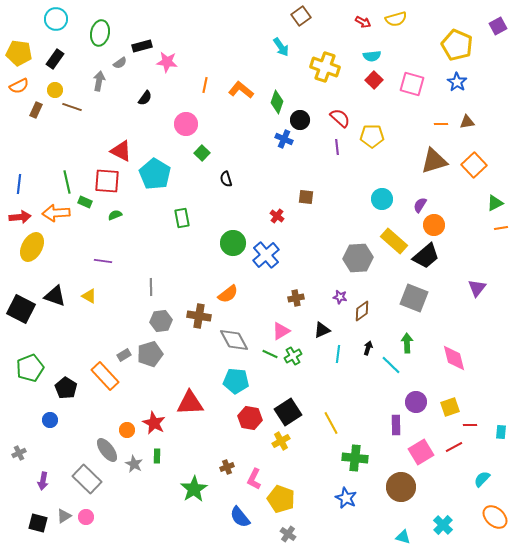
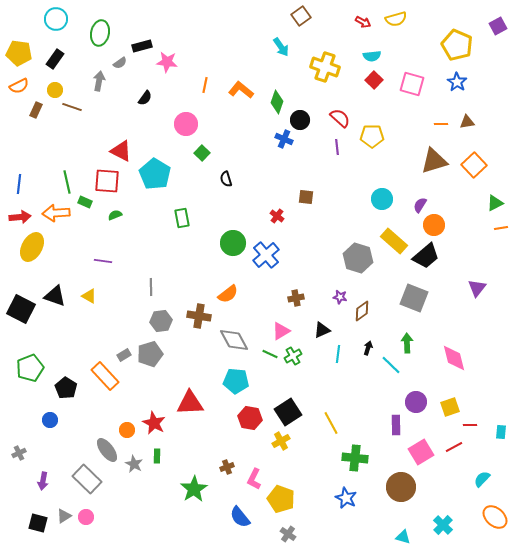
gray hexagon at (358, 258): rotated 20 degrees clockwise
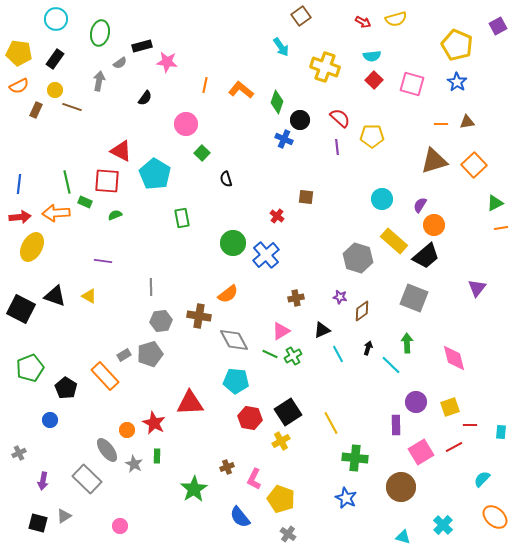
cyan line at (338, 354): rotated 36 degrees counterclockwise
pink circle at (86, 517): moved 34 px right, 9 px down
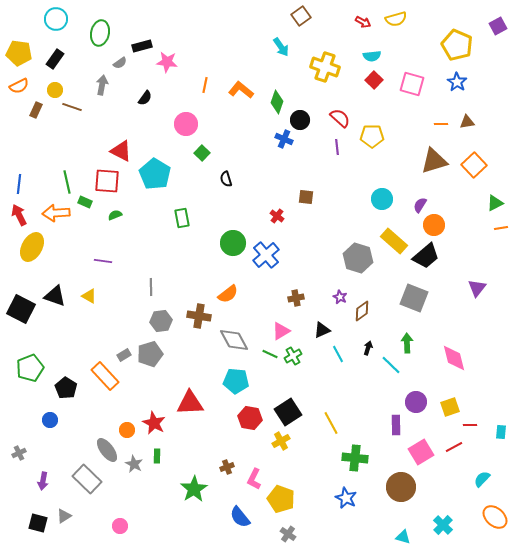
gray arrow at (99, 81): moved 3 px right, 4 px down
red arrow at (20, 217): moved 1 px left, 2 px up; rotated 110 degrees counterclockwise
purple star at (340, 297): rotated 16 degrees clockwise
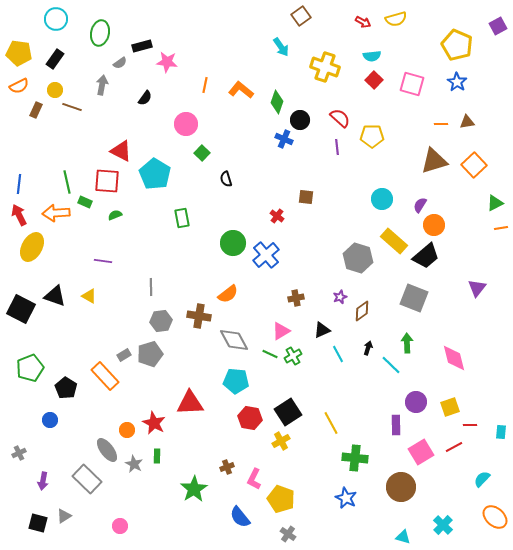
purple star at (340, 297): rotated 24 degrees clockwise
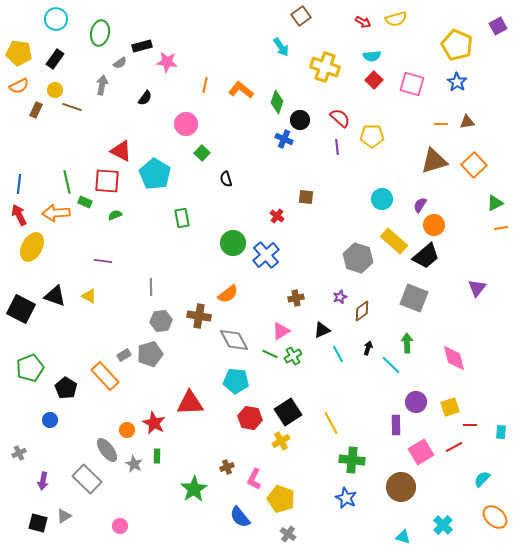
green cross at (355, 458): moved 3 px left, 2 px down
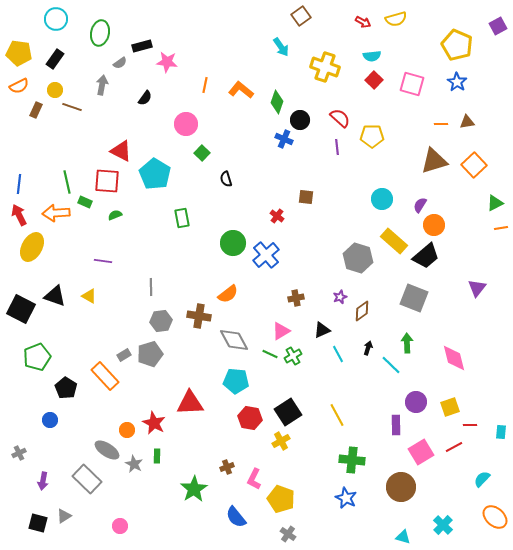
green pentagon at (30, 368): moved 7 px right, 11 px up
yellow line at (331, 423): moved 6 px right, 8 px up
gray ellipse at (107, 450): rotated 20 degrees counterclockwise
blue semicircle at (240, 517): moved 4 px left
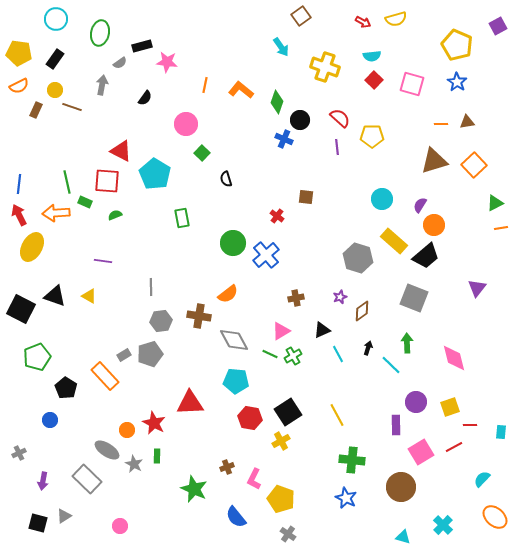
green star at (194, 489): rotated 16 degrees counterclockwise
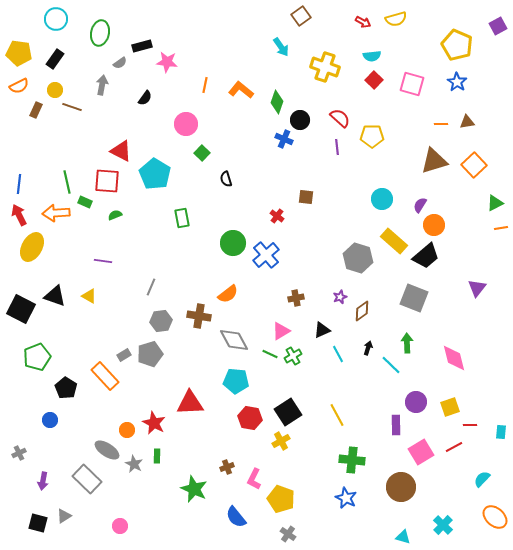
gray line at (151, 287): rotated 24 degrees clockwise
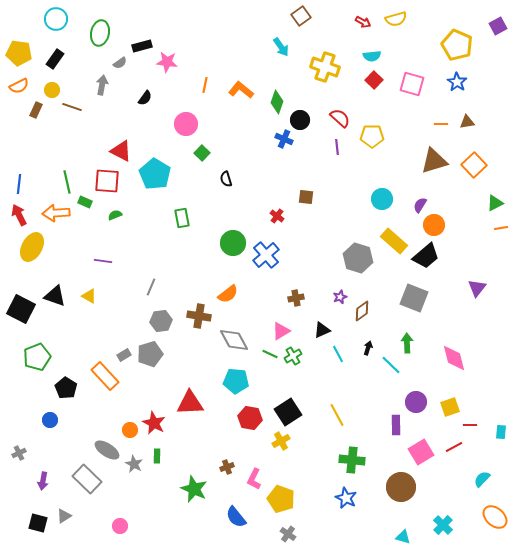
yellow circle at (55, 90): moved 3 px left
orange circle at (127, 430): moved 3 px right
